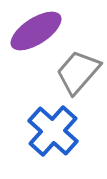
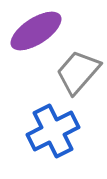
blue cross: rotated 21 degrees clockwise
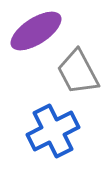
gray trapezoid: rotated 69 degrees counterclockwise
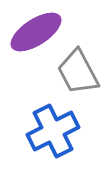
purple ellipse: moved 1 px down
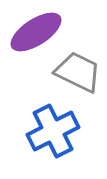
gray trapezoid: rotated 144 degrees clockwise
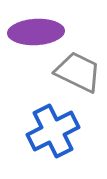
purple ellipse: rotated 30 degrees clockwise
